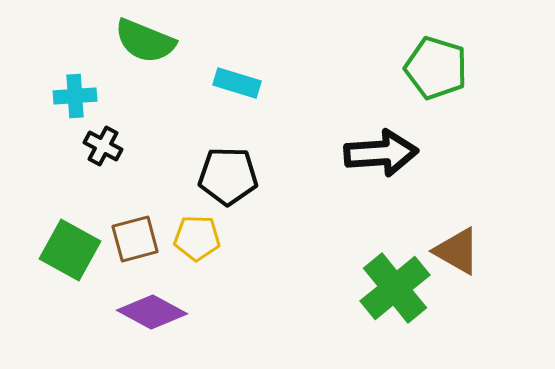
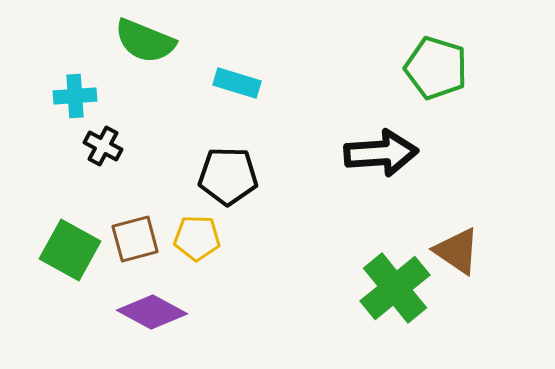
brown triangle: rotated 4 degrees clockwise
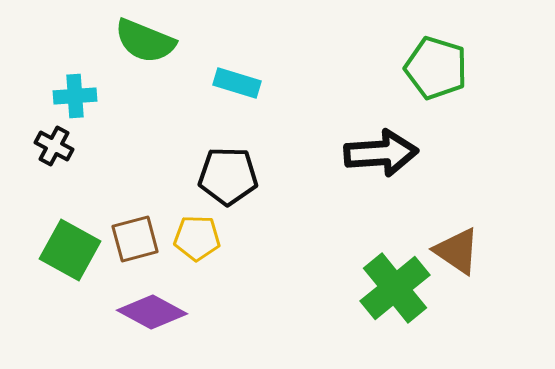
black cross: moved 49 px left
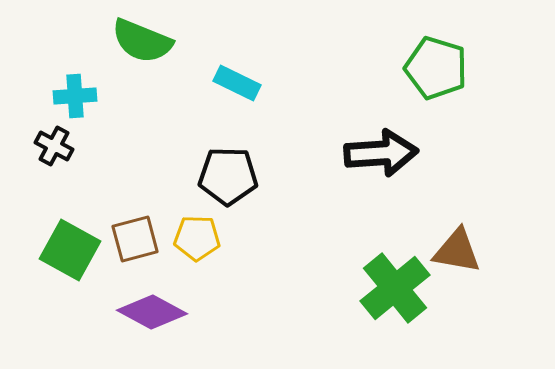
green semicircle: moved 3 px left
cyan rectangle: rotated 9 degrees clockwise
brown triangle: rotated 24 degrees counterclockwise
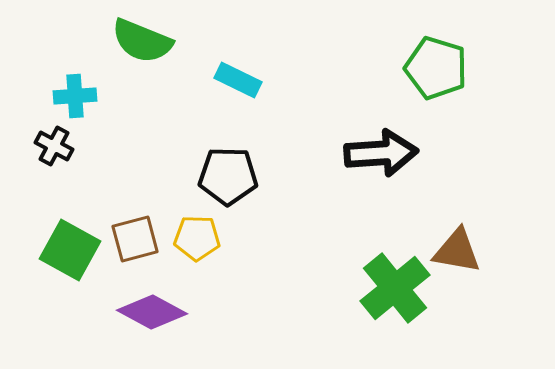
cyan rectangle: moved 1 px right, 3 px up
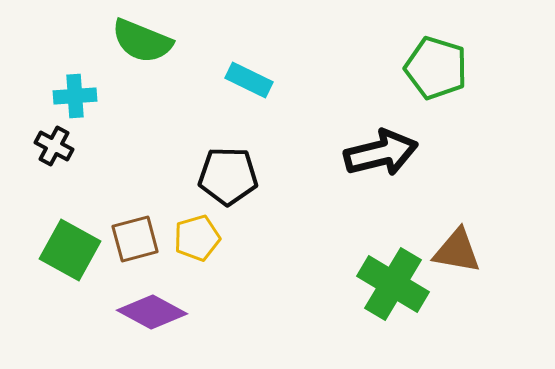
cyan rectangle: moved 11 px right
black arrow: rotated 10 degrees counterclockwise
yellow pentagon: rotated 18 degrees counterclockwise
green cross: moved 2 px left, 4 px up; rotated 20 degrees counterclockwise
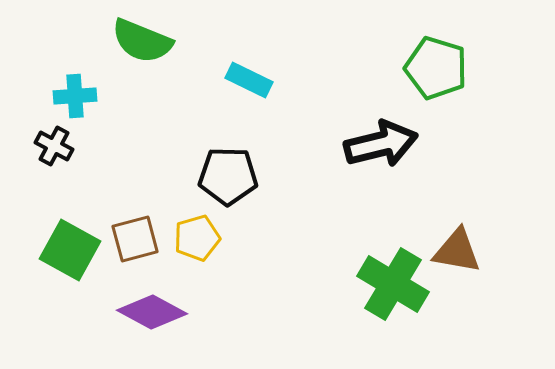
black arrow: moved 9 px up
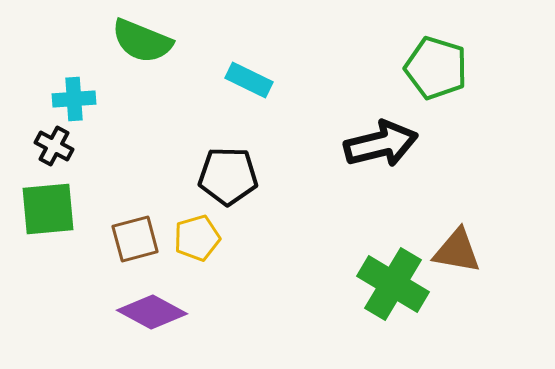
cyan cross: moved 1 px left, 3 px down
green square: moved 22 px left, 41 px up; rotated 34 degrees counterclockwise
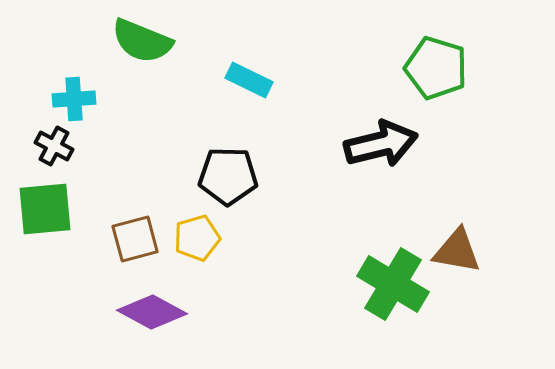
green square: moved 3 px left
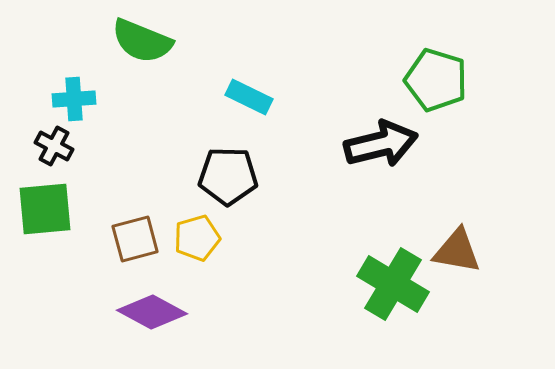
green pentagon: moved 12 px down
cyan rectangle: moved 17 px down
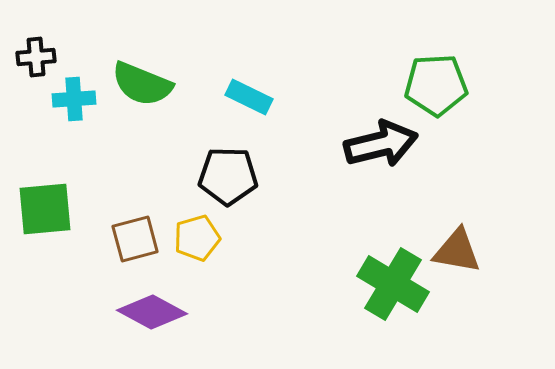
green semicircle: moved 43 px down
green pentagon: moved 5 px down; rotated 20 degrees counterclockwise
black cross: moved 18 px left, 89 px up; rotated 33 degrees counterclockwise
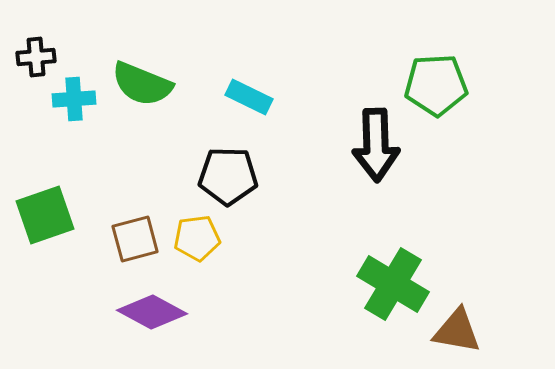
black arrow: moved 5 px left, 1 px down; rotated 102 degrees clockwise
green square: moved 6 px down; rotated 14 degrees counterclockwise
yellow pentagon: rotated 9 degrees clockwise
brown triangle: moved 80 px down
